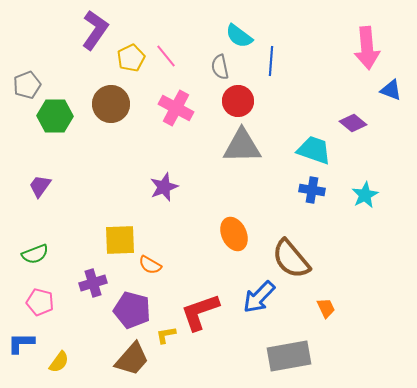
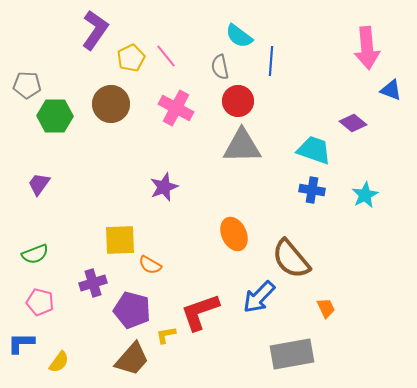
gray pentagon: rotated 24 degrees clockwise
purple trapezoid: moved 1 px left, 2 px up
gray rectangle: moved 3 px right, 2 px up
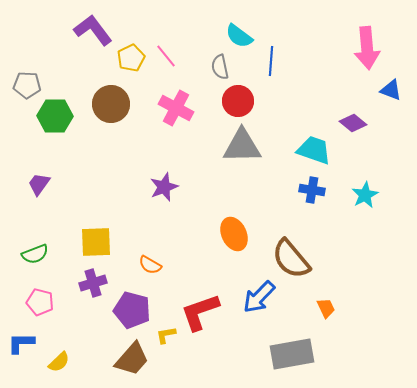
purple L-shape: moved 2 px left; rotated 72 degrees counterclockwise
yellow square: moved 24 px left, 2 px down
yellow semicircle: rotated 10 degrees clockwise
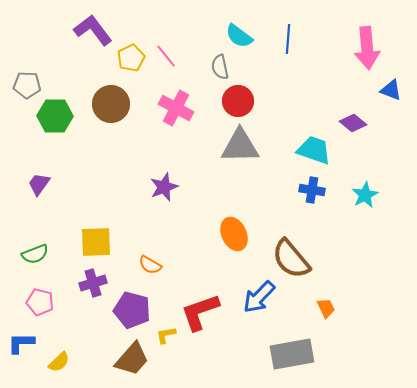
blue line: moved 17 px right, 22 px up
gray triangle: moved 2 px left
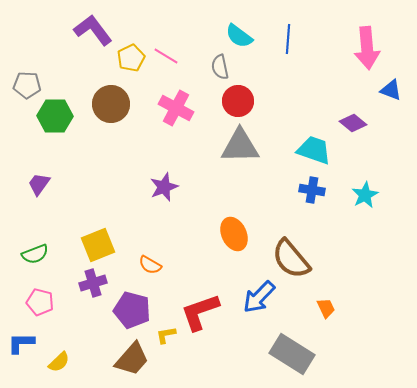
pink line: rotated 20 degrees counterclockwise
yellow square: moved 2 px right, 3 px down; rotated 20 degrees counterclockwise
gray rectangle: rotated 42 degrees clockwise
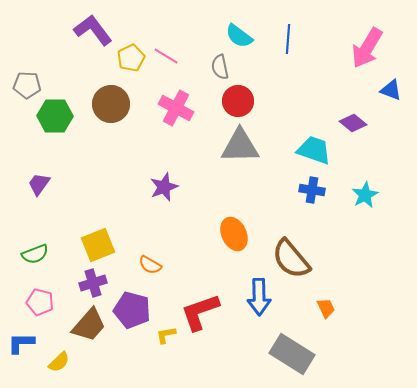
pink arrow: rotated 36 degrees clockwise
blue arrow: rotated 45 degrees counterclockwise
brown trapezoid: moved 43 px left, 34 px up
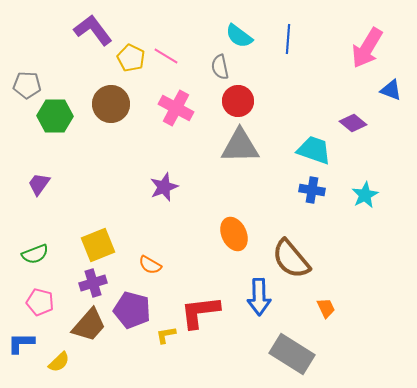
yellow pentagon: rotated 20 degrees counterclockwise
red L-shape: rotated 12 degrees clockwise
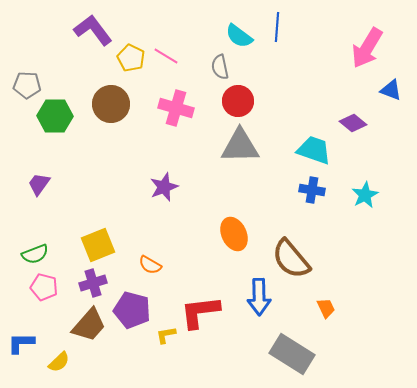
blue line: moved 11 px left, 12 px up
pink cross: rotated 12 degrees counterclockwise
pink pentagon: moved 4 px right, 15 px up
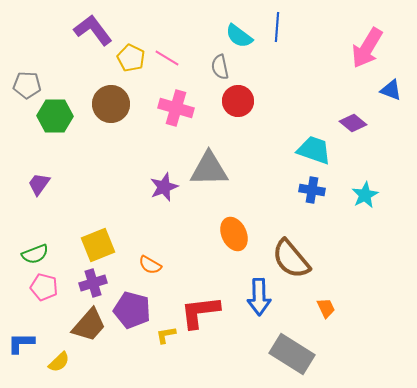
pink line: moved 1 px right, 2 px down
gray triangle: moved 31 px left, 23 px down
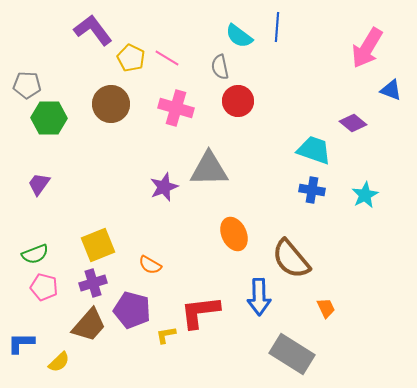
green hexagon: moved 6 px left, 2 px down
